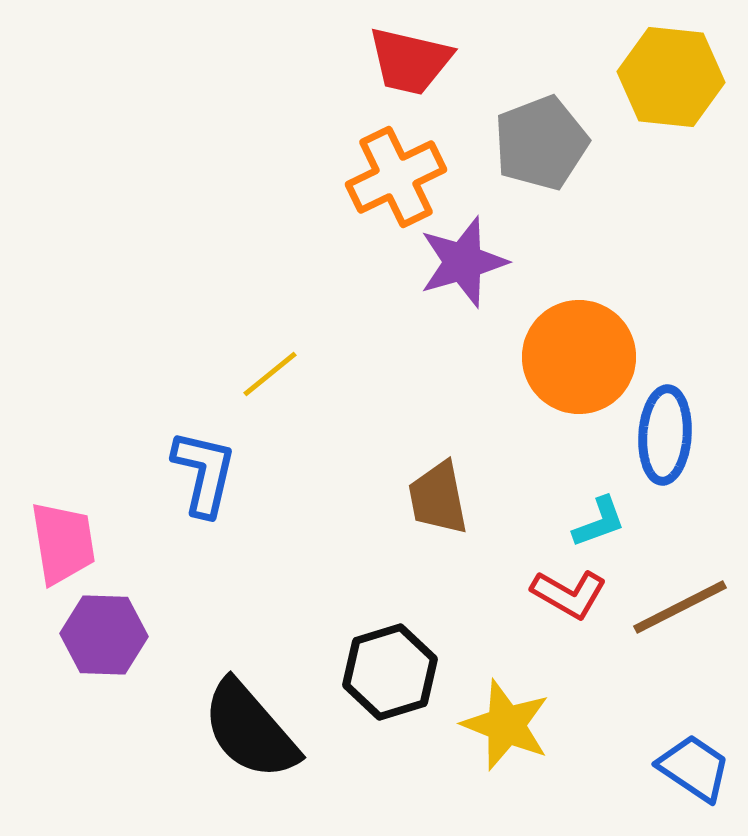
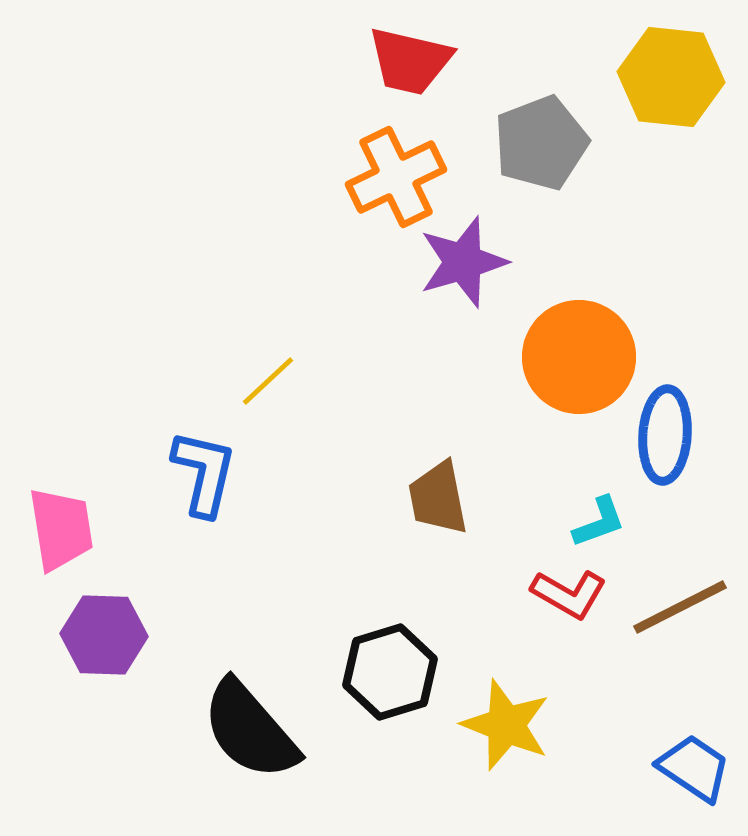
yellow line: moved 2 px left, 7 px down; rotated 4 degrees counterclockwise
pink trapezoid: moved 2 px left, 14 px up
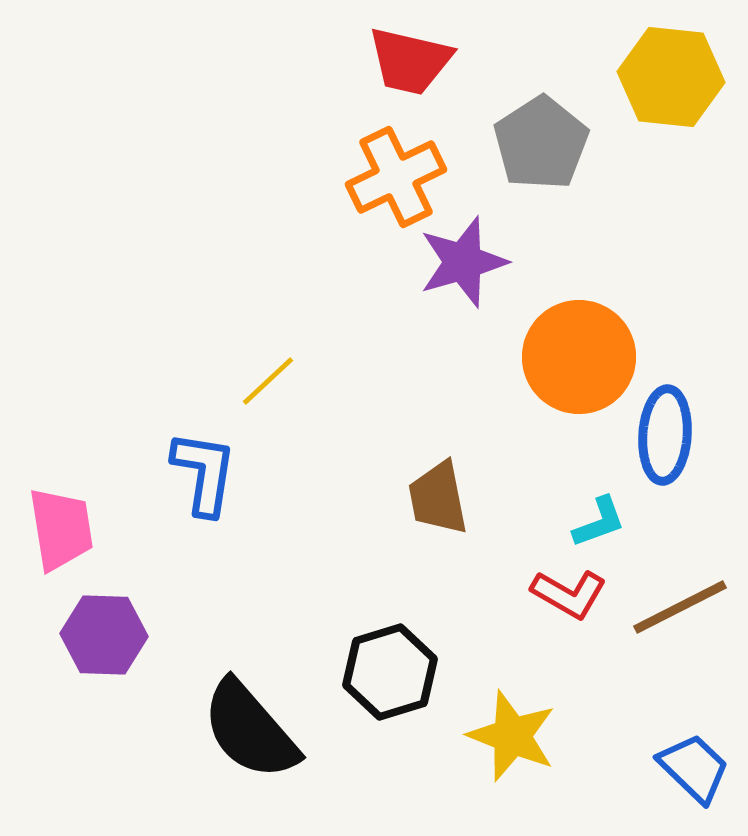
gray pentagon: rotated 12 degrees counterclockwise
blue L-shape: rotated 4 degrees counterclockwise
yellow star: moved 6 px right, 11 px down
blue trapezoid: rotated 10 degrees clockwise
